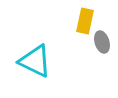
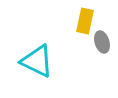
cyan triangle: moved 2 px right
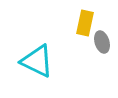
yellow rectangle: moved 2 px down
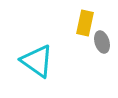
cyan triangle: rotated 9 degrees clockwise
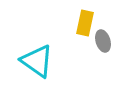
gray ellipse: moved 1 px right, 1 px up
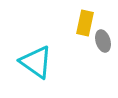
cyan triangle: moved 1 px left, 1 px down
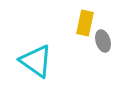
cyan triangle: moved 1 px up
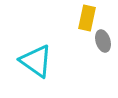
yellow rectangle: moved 2 px right, 5 px up
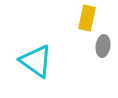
gray ellipse: moved 5 px down; rotated 25 degrees clockwise
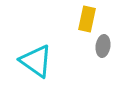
yellow rectangle: moved 1 px down
